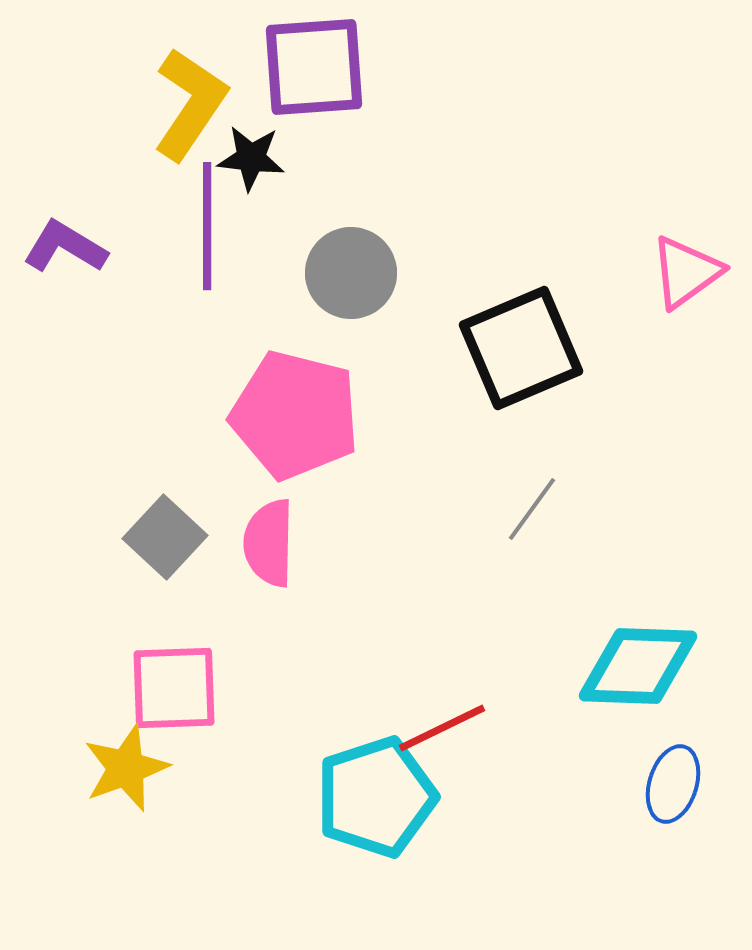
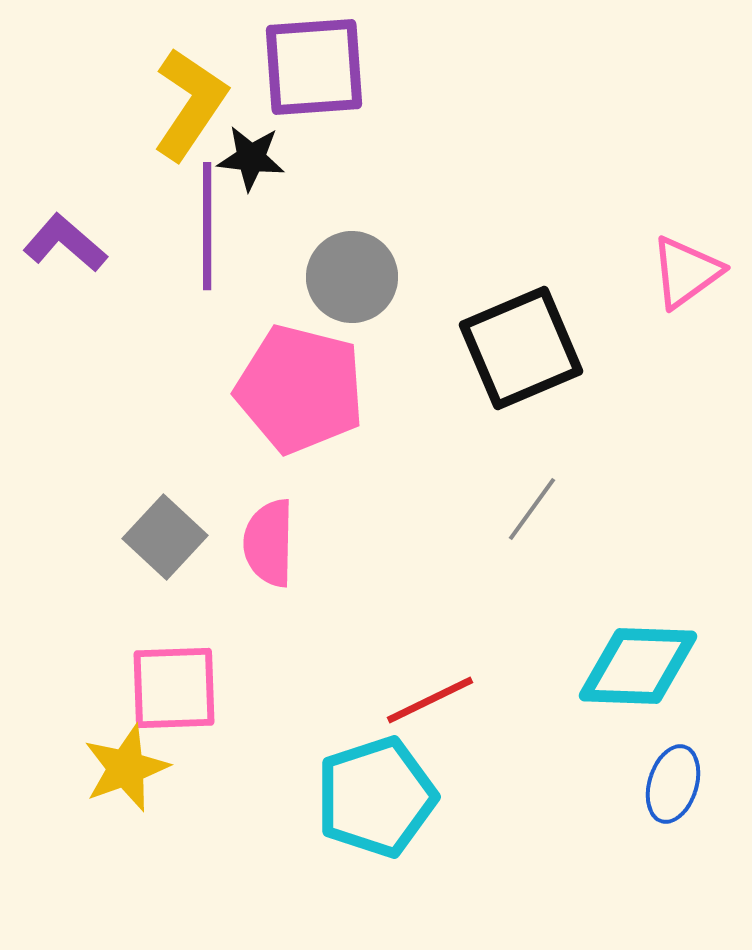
purple L-shape: moved 4 px up; rotated 10 degrees clockwise
gray circle: moved 1 px right, 4 px down
pink pentagon: moved 5 px right, 26 px up
red line: moved 12 px left, 28 px up
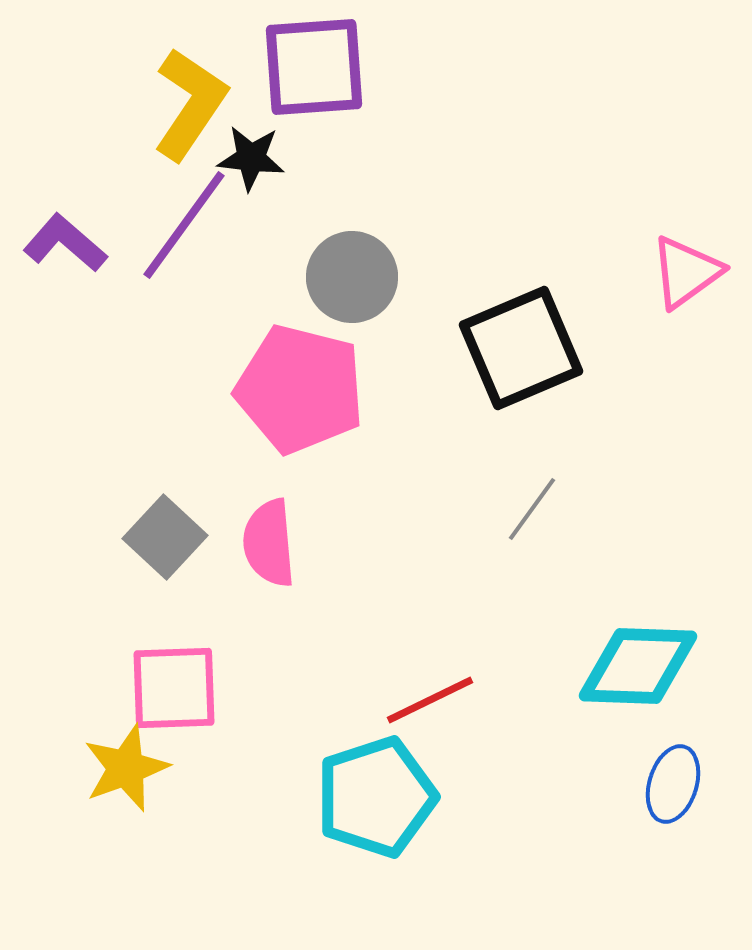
purple line: moved 23 px left, 1 px up; rotated 36 degrees clockwise
pink semicircle: rotated 6 degrees counterclockwise
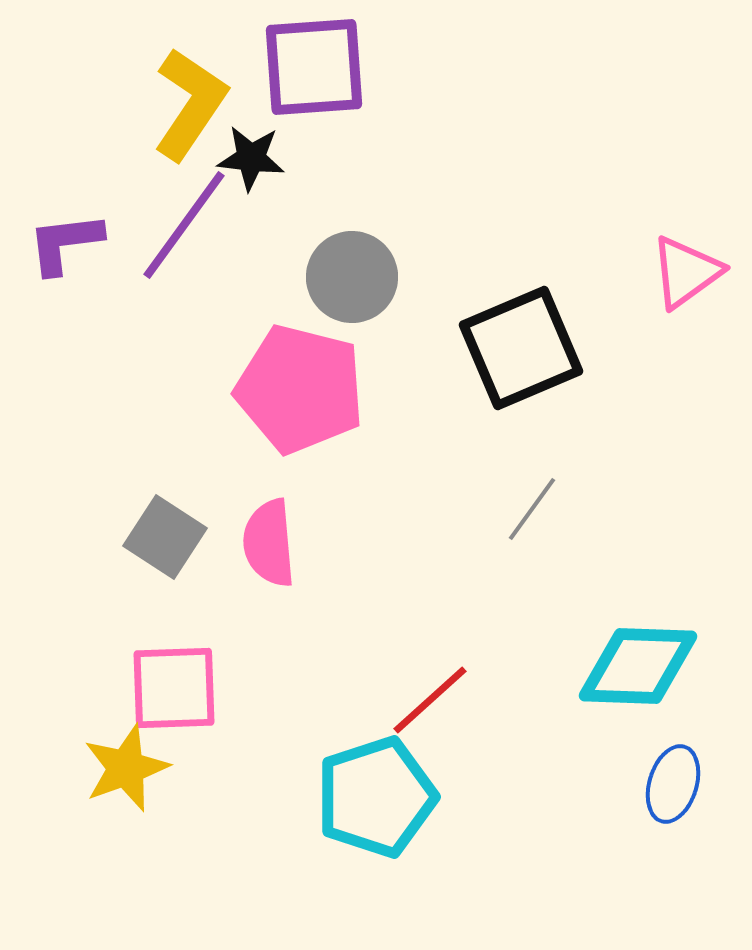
purple L-shape: rotated 48 degrees counterclockwise
gray square: rotated 10 degrees counterclockwise
red line: rotated 16 degrees counterclockwise
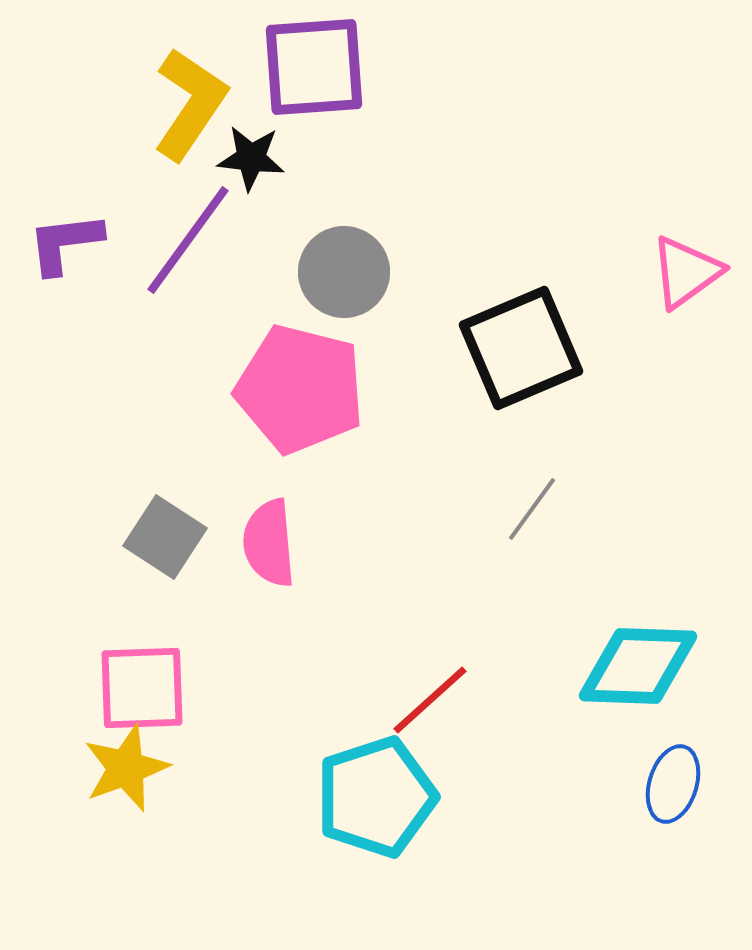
purple line: moved 4 px right, 15 px down
gray circle: moved 8 px left, 5 px up
pink square: moved 32 px left
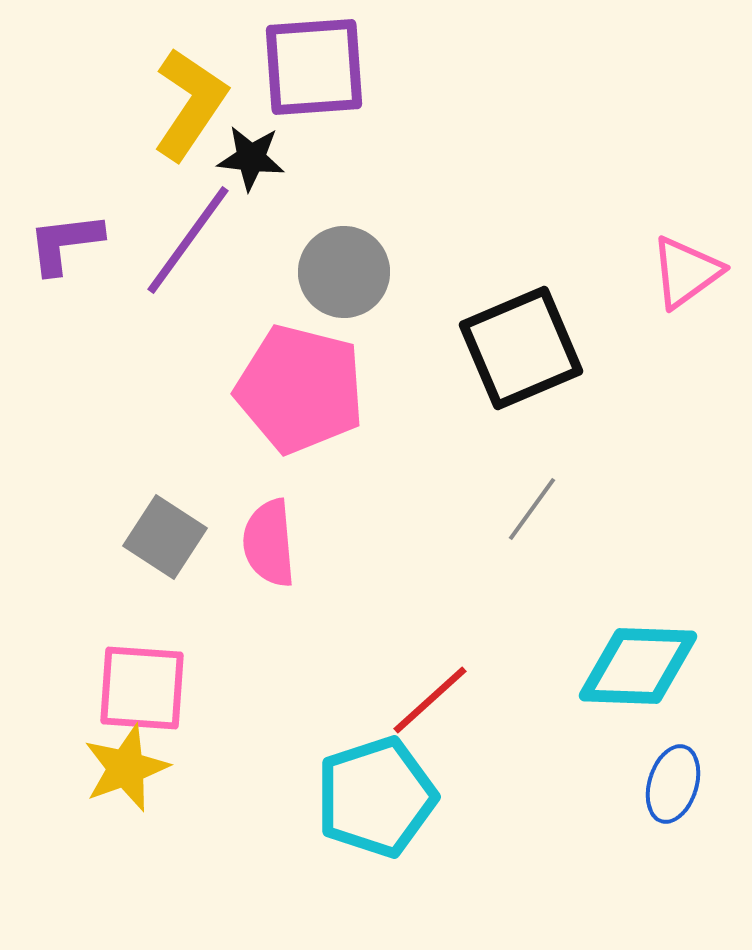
pink square: rotated 6 degrees clockwise
